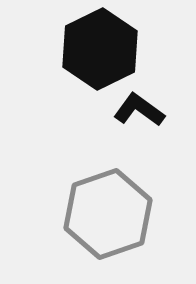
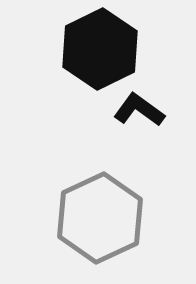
gray hexagon: moved 8 px left, 4 px down; rotated 6 degrees counterclockwise
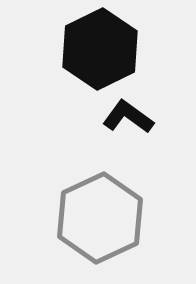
black L-shape: moved 11 px left, 7 px down
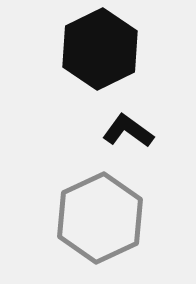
black L-shape: moved 14 px down
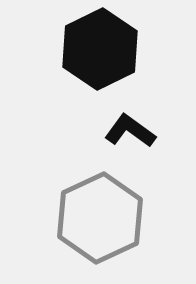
black L-shape: moved 2 px right
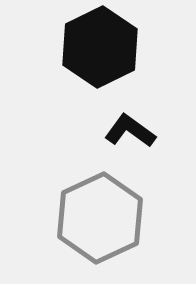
black hexagon: moved 2 px up
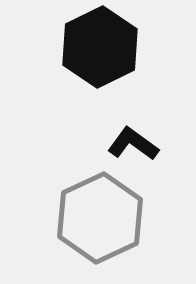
black L-shape: moved 3 px right, 13 px down
